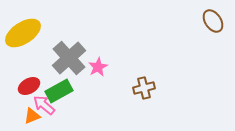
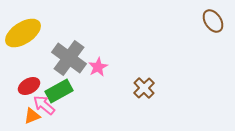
gray cross: rotated 12 degrees counterclockwise
brown cross: rotated 30 degrees counterclockwise
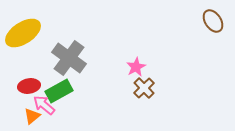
pink star: moved 38 px right
red ellipse: rotated 20 degrees clockwise
orange triangle: rotated 18 degrees counterclockwise
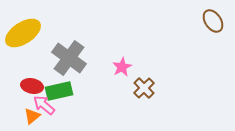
pink star: moved 14 px left
red ellipse: moved 3 px right; rotated 20 degrees clockwise
green rectangle: rotated 16 degrees clockwise
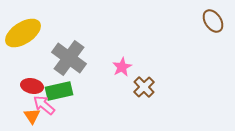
brown cross: moved 1 px up
orange triangle: rotated 24 degrees counterclockwise
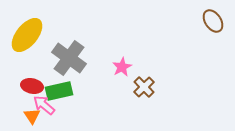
yellow ellipse: moved 4 px right, 2 px down; rotated 18 degrees counterclockwise
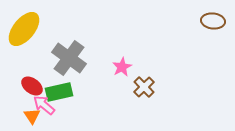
brown ellipse: rotated 50 degrees counterclockwise
yellow ellipse: moved 3 px left, 6 px up
red ellipse: rotated 25 degrees clockwise
green rectangle: moved 1 px down
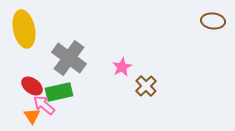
yellow ellipse: rotated 51 degrees counterclockwise
brown cross: moved 2 px right, 1 px up
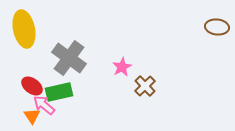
brown ellipse: moved 4 px right, 6 px down
brown cross: moved 1 px left
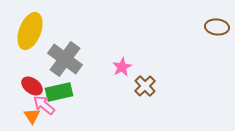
yellow ellipse: moved 6 px right, 2 px down; rotated 33 degrees clockwise
gray cross: moved 4 px left, 1 px down
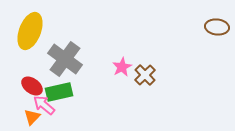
brown cross: moved 11 px up
orange triangle: moved 1 px down; rotated 18 degrees clockwise
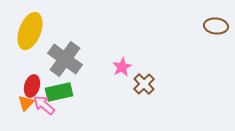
brown ellipse: moved 1 px left, 1 px up
brown cross: moved 1 px left, 9 px down
red ellipse: rotated 70 degrees clockwise
orange triangle: moved 6 px left, 14 px up
